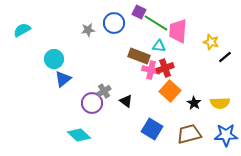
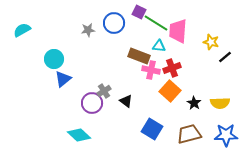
red cross: moved 7 px right
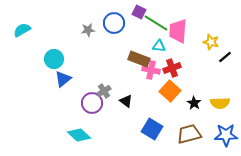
brown rectangle: moved 3 px down
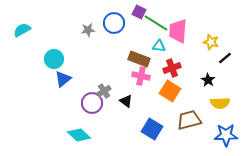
black line: moved 1 px down
pink cross: moved 10 px left, 6 px down
orange square: rotated 10 degrees counterclockwise
black star: moved 14 px right, 23 px up
brown trapezoid: moved 14 px up
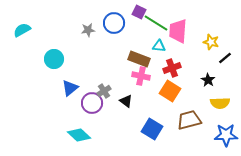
blue triangle: moved 7 px right, 9 px down
